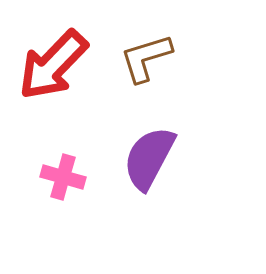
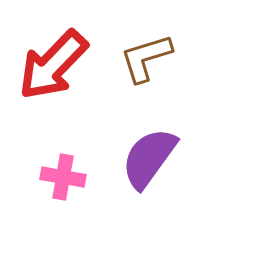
purple semicircle: rotated 8 degrees clockwise
pink cross: rotated 6 degrees counterclockwise
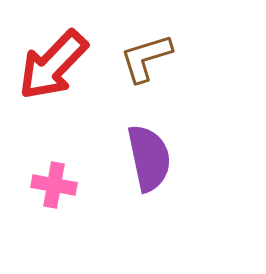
purple semicircle: rotated 132 degrees clockwise
pink cross: moved 9 px left, 8 px down
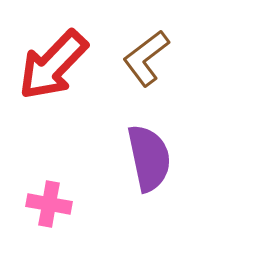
brown L-shape: rotated 20 degrees counterclockwise
pink cross: moved 5 px left, 19 px down
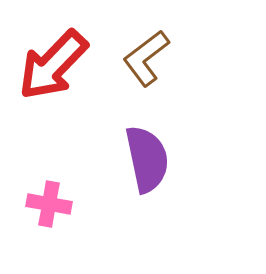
purple semicircle: moved 2 px left, 1 px down
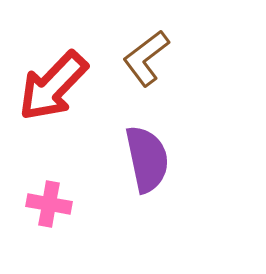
red arrow: moved 21 px down
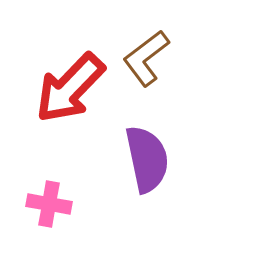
red arrow: moved 17 px right, 2 px down
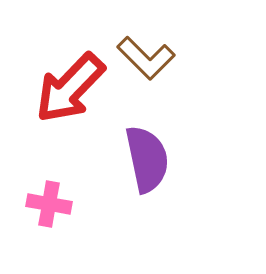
brown L-shape: rotated 98 degrees counterclockwise
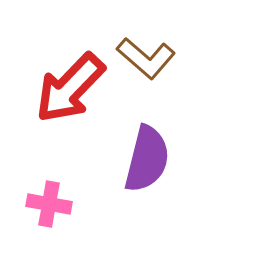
brown L-shape: rotated 4 degrees counterclockwise
purple semicircle: rotated 26 degrees clockwise
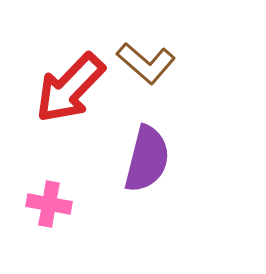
brown L-shape: moved 5 px down
